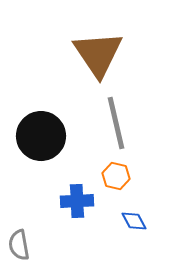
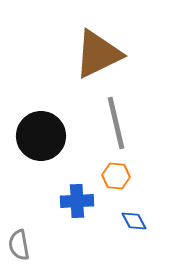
brown triangle: rotated 38 degrees clockwise
orange hexagon: rotated 8 degrees counterclockwise
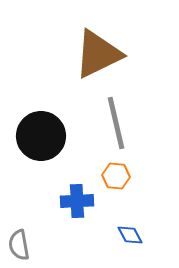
blue diamond: moved 4 px left, 14 px down
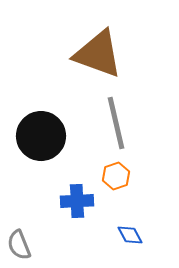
brown triangle: rotated 46 degrees clockwise
orange hexagon: rotated 24 degrees counterclockwise
gray semicircle: rotated 12 degrees counterclockwise
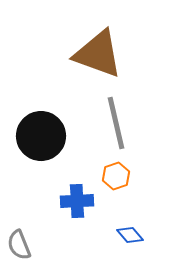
blue diamond: rotated 12 degrees counterclockwise
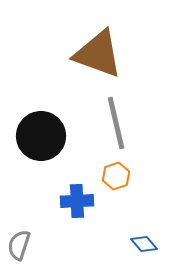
blue diamond: moved 14 px right, 9 px down
gray semicircle: rotated 40 degrees clockwise
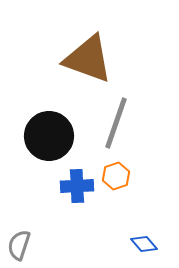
brown triangle: moved 10 px left, 5 px down
gray line: rotated 32 degrees clockwise
black circle: moved 8 px right
blue cross: moved 15 px up
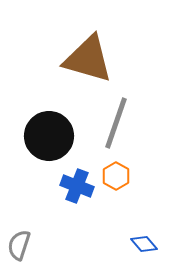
brown triangle: rotated 4 degrees counterclockwise
orange hexagon: rotated 12 degrees counterclockwise
blue cross: rotated 24 degrees clockwise
